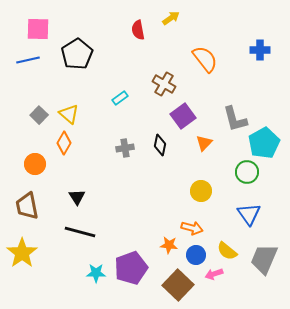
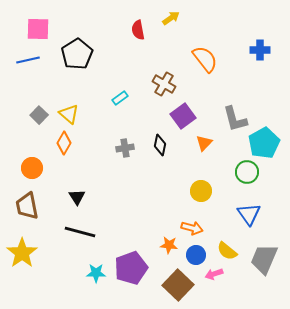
orange circle: moved 3 px left, 4 px down
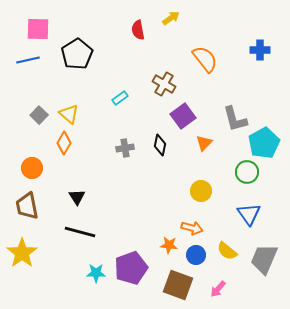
pink arrow: moved 4 px right, 15 px down; rotated 30 degrees counterclockwise
brown square: rotated 24 degrees counterclockwise
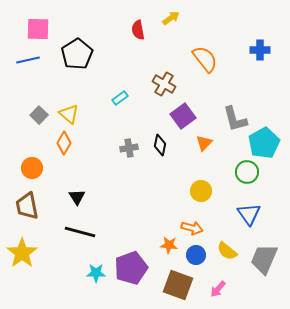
gray cross: moved 4 px right
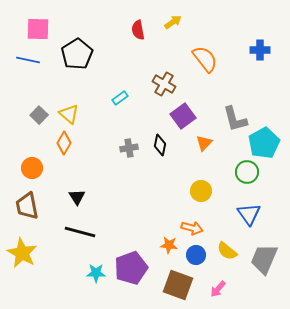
yellow arrow: moved 2 px right, 4 px down
blue line: rotated 25 degrees clockwise
yellow star: rotated 8 degrees counterclockwise
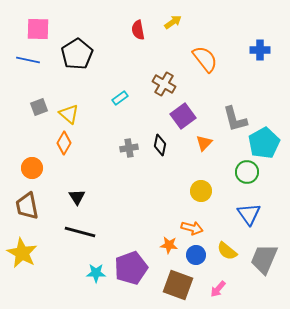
gray square: moved 8 px up; rotated 24 degrees clockwise
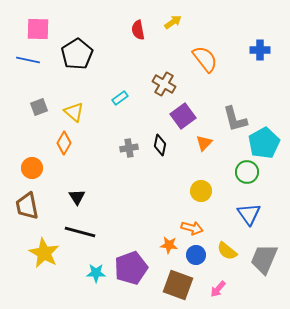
yellow triangle: moved 5 px right, 2 px up
yellow star: moved 22 px right
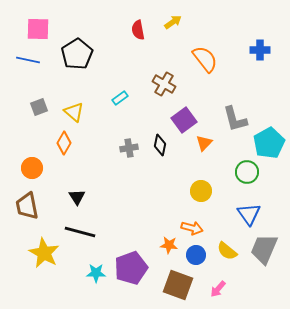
purple square: moved 1 px right, 4 px down
cyan pentagon: moved 5 px right
gray trapezoid: moved 10 px up
